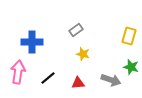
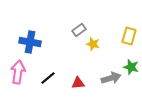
gray rectangle: moved 3 px right
blue cross: moved 2 px left; rotated 10 degrees clockwise
yellow star: moved 10 px right, 10 px up
gray arrow: moved 2 px up; rotated 36 degrees counterclockwise
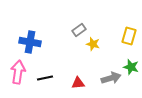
black line: moved 3 px left; rotated 28 degrees clockwise
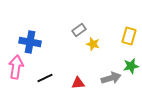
green star: moved 1 px up; rotated 28 degrees counterclockwise
pink arrow: moved 2 px left, 5 px up
black line: rotated 14 degrees counterclockwise
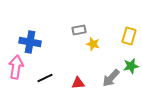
gray rectangle: rotated 24 degrees clockwise
gray arrow: rotated 150 degrees clockwise
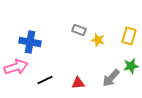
gray rectangle: rotated 32 degrees clockwise
yellow star: moved 5 px right, 4 px up
pink arrow: rotated 65 degrees clockwise
black line: moved 2 px down
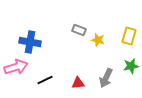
gray arrow: moved 5 px left; rotated 18 degrees counterclockwise
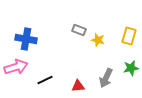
blue cross: moved 4 px left, 3 px up
green star: moved 2 px down
red triangle: moved 3 px down
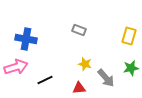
yellow star: moved 13 px left, 24 px down
gray arrow: rotated 66 degrees counterclockwise
red triangle: moved 1 px right, 2 px down
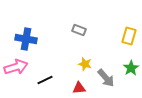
green star: rotated 21 degrees counterclockwise
